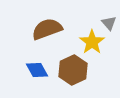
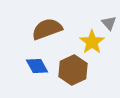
blue diamond: moved 4 px up
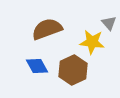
yellow star: rotated 30 degrees counterclockwise
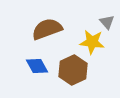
gray triangle: moved 2 px left, 1 px up
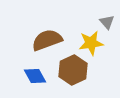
brown semicircle: moved 11 px down
yellow star: moved 1 px left, 1 px down; rotated 15 degrees counterclockwise
blue diamond: moved 2 px left, 10 px down
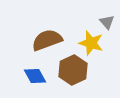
yellow star: rotated 25 degrees clockwise
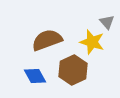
yellow star: moved 1 px right, 1 px up
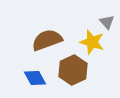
blue diamond: moved 2 px down
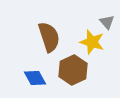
brown semicircle: moved 2 px right, 3 px up; rotated 92 degrees clockwise
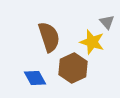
brown hexagon: moved 2 px up
